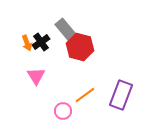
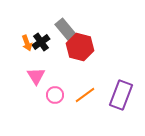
pink circle: moved 8 px left, 16 px up
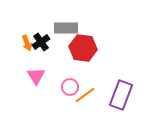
gray rectangle: moved 2 px up; rotated 50 degrees counterclockwise
red hexagon: moved 3 px right, 1 px down; rotated 8 degrees counterclockwise
pink circle: moved 15 px right, 8 px up
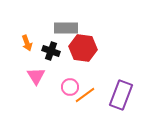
black cross: moved 10 px right, 9 px down; rotated 36 degrees counterclockwise
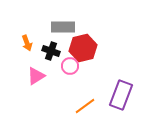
gray rectangle: moved 3 px left, 1 px up
red hexagon: rotated 20 degrees counterclockwise
pink triangle: rotated 30 degrees clockwise
pink circle: moved 21 px up
orange line: moved 11 px down
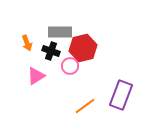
gray rectangle: moved 3 px left, 5 px down
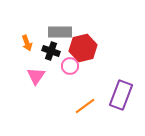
pink triangle: rotated 24 degrees counterclockwise
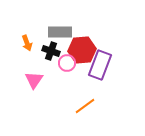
red hexagon: moved 1 px left, 2 px down; rotated 8 degrees clockwise
pink circle: moved 3 px left, 3 px up
pink triangle: moved 2 px left, 4 px down
purple rectangle: moved 21 px left, 30 px up
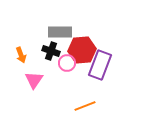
orange arrow: moved 6 px left, 12 px down
orange line: rotated 15 degrees clockwise
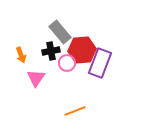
gray rectangle: rotated 50 degrees clockwise
black cross: rotated 30 degrees counterclockwise
purple rectangle: moved 2 px up
pink triangle: moved 2 px right, 2 px up
orange line: moved 10 px left, 5 px down
